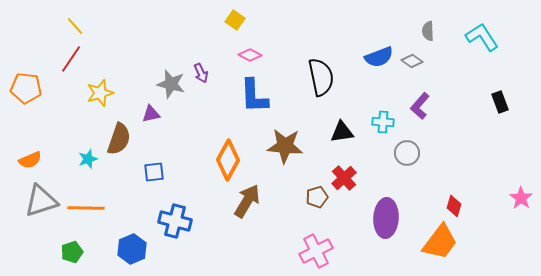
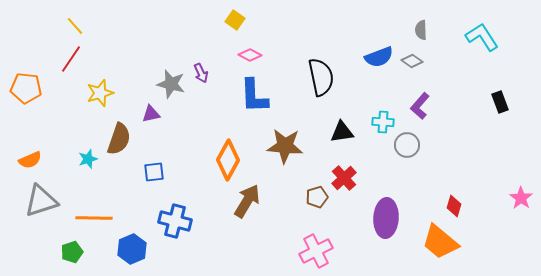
gray semicircle: moved 7 px left, 1 px up
gray circle: moved 8 px up
orange line: moved 8 px right, 10 px down
orange trapezoid: rotated 93 degrees clockwise
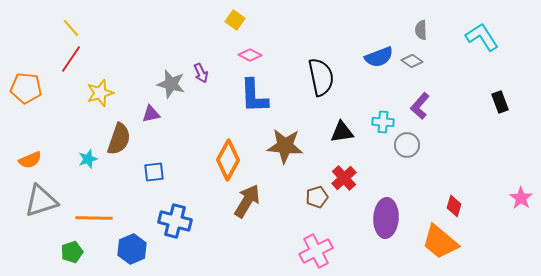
yellow line: moved 4 px left, 2 px down
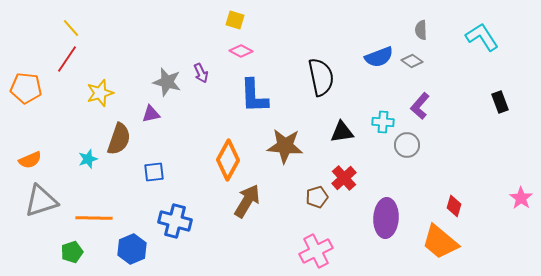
yellow square: rotated 18 degrees counterclockwise
pink diamond: moved 9 px left, 4 px up
red line: moved 4 px left
gray star: moved 4 px left, 2 px up
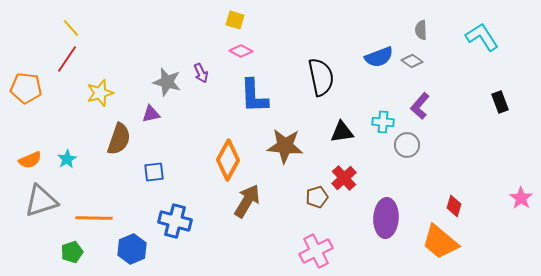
cyan star: moved 21 px left; rotated 12 degrees counterclockwise
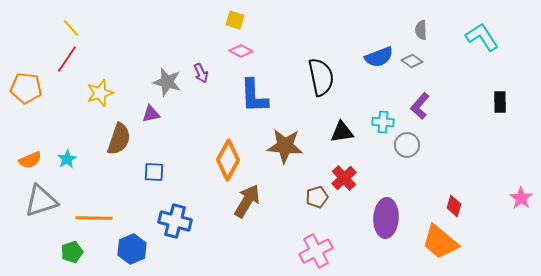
black rectangle: rotated 20 degrees clockwise
blue square: rotated 10 degrees clockwise
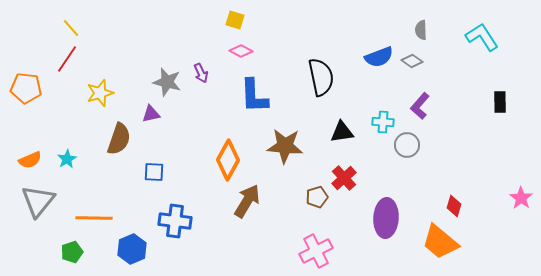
gray triangle: moved 3 px left; rotated 33 degrees counterclockwise
blue cross: rotated 8 degrees counterclockwise
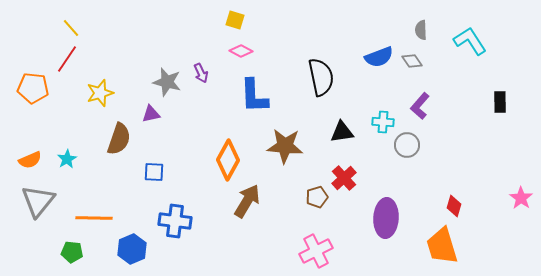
cyan L-shape: moved 12 px left, 4 px down
gray diamond: rotated 20 degrees clockwise
orange pentagon: moved 7 px right
orange trapezoid: moved 2 px right, 4 px down; rotated 33 degrees clockwise
green pentagon: rotated 25 degrees clockwise
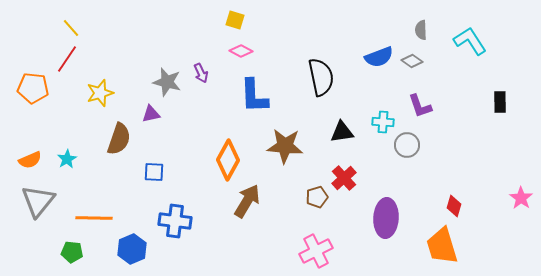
gray diamond: rotated 20 degrees counterclockwise
purple L-shape: rotated 60 degrees counterclockwise
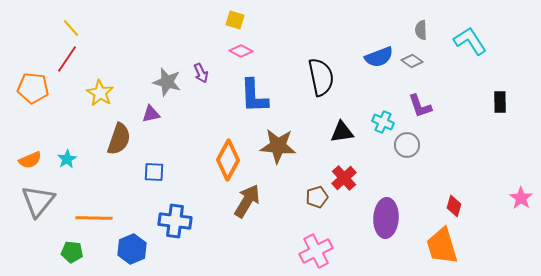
yellow star: rotated 24 degrees counterclockwise
cyan cross: rotated 20 degrees clockwise
brown star: moved 7 px left
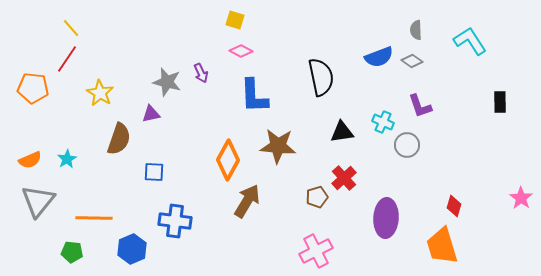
gray semicircle: moved 5 px left
